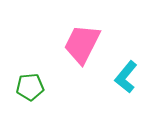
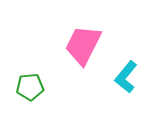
pink trapezoid: moved 1 px right, 1 px down
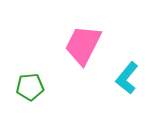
cyan L-shape: moved 1 px right, 1 px down
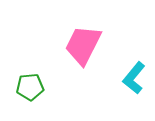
cyan L-shape: moved 7 px right
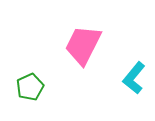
green pentagon: rotated 20 degrees counterclockwise
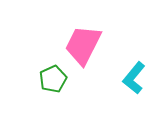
green pentagon: moved 23 px right, 8 px up
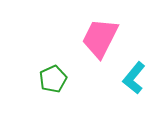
pink trapezoid: moved 17 px right, 7 px up
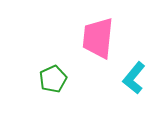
pink trapezoid: moved 2 px left; rotated 21 degrees counterclockwise
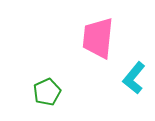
green pentagon: moved 6 px left, 13 px down
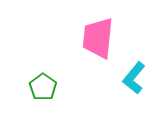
green pentagon: moved 4 px left, 5 px up; rotated 12 degrees counterclockwise
